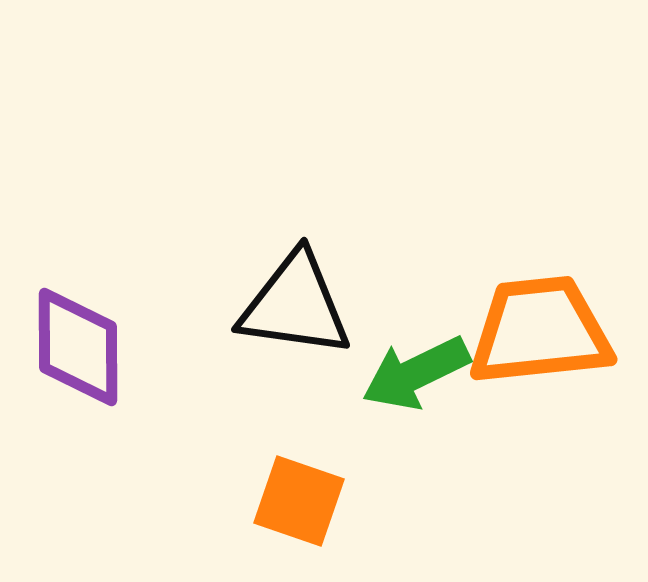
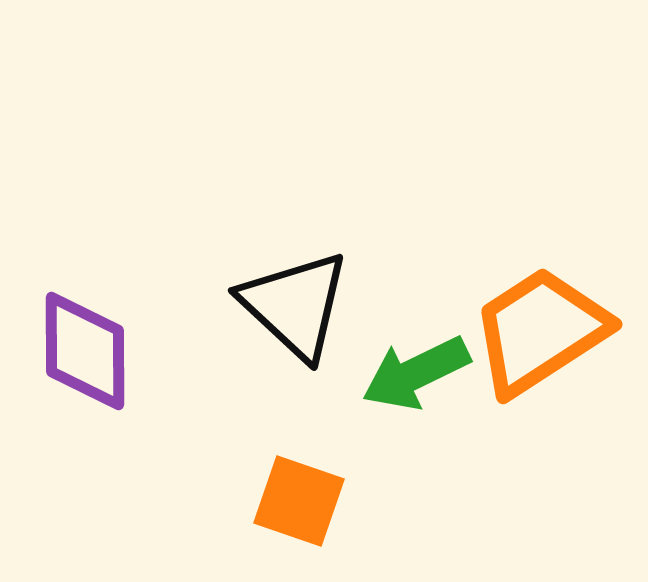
black triangle: rotated 35 degrees clockwise
orange trapezoid: rotated 27 degrees counterclockwise
purple diamond: moved 7 px right, 4 px down
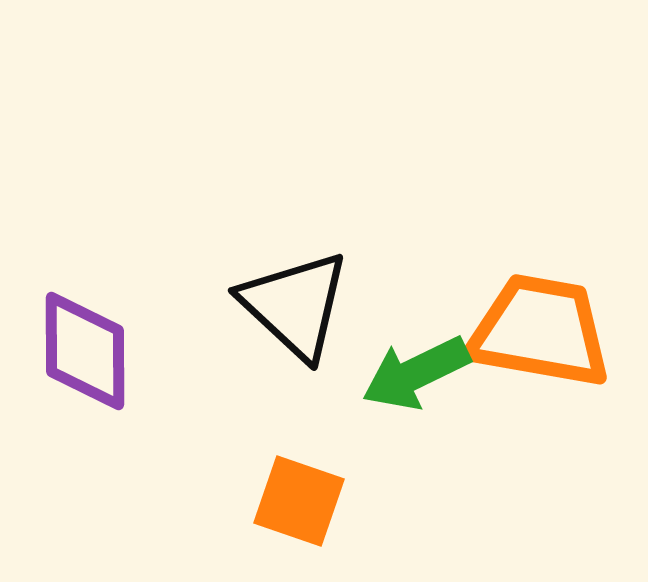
orange trapezoid: rotated 43 degrees clockwise
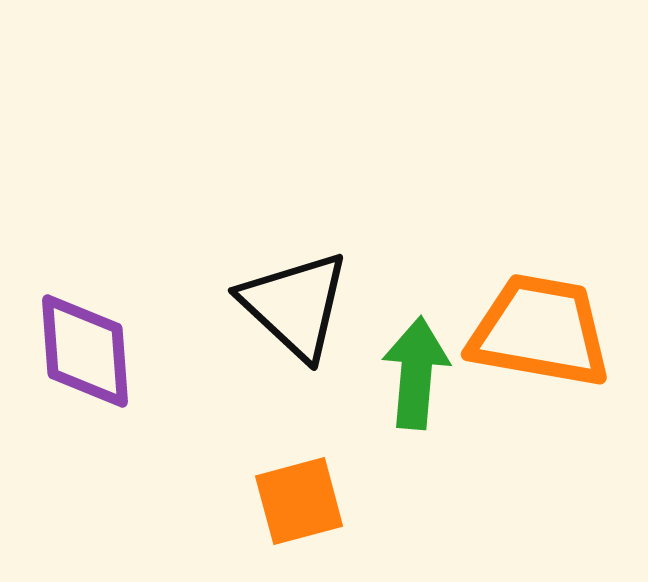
purple diamond: rotated 4 degrees counterclockwise
green arrow: rotated 121 degrees clockwise
orange square: rotated 34 degrees counterclockwise
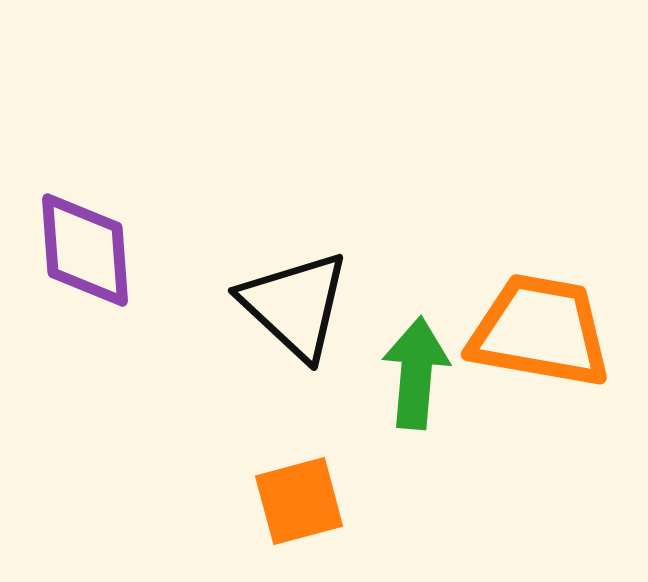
purple diamond: moved 101 px up
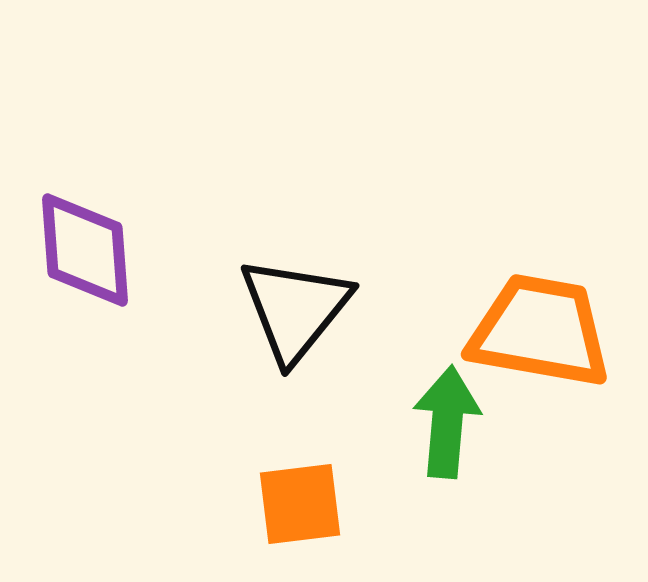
black triangle: moved 4 px down; rotated 26 degrees clockwise
green arrow: moved 31 px right, 49 px down
orange square: moved 1 px right, 3 px down; rotated 8 degrees clockwise
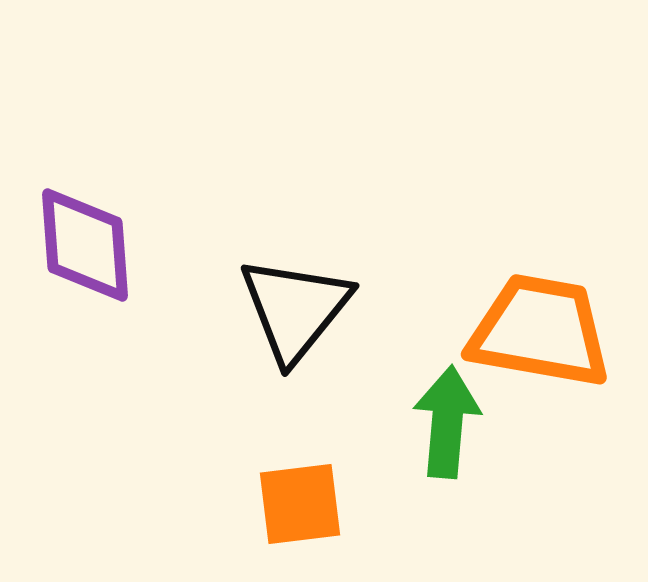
purple diamond: moved 5 px up
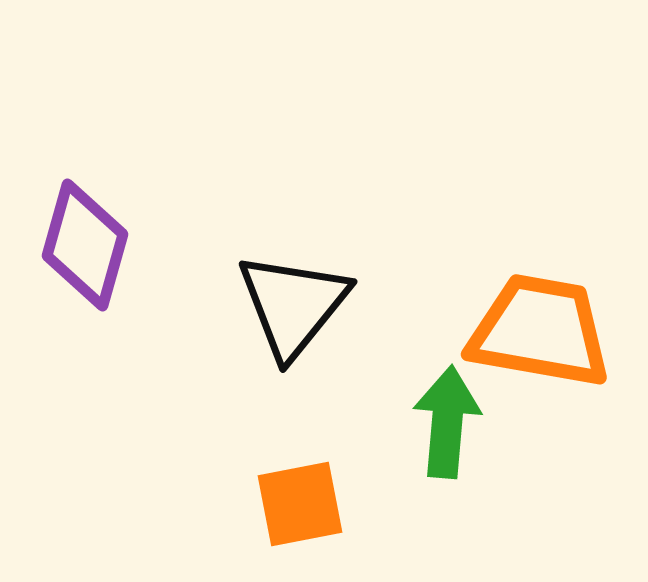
purple diamond: rotated 20 degrees clockwise
black triangle: moved 2 px left, 4 px up
orange square: rotated 4 degrees counterclockwise
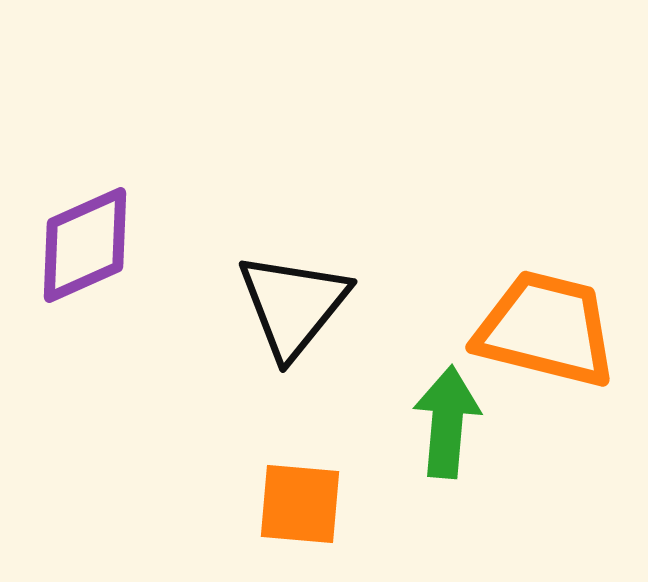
purple diamond: rotated 50 degrees clockwise
orange trapezoid: moved 6 px right, 2 px up; rotated 4 degrees clockwise
orange square: rotated 16 degrees clockwise
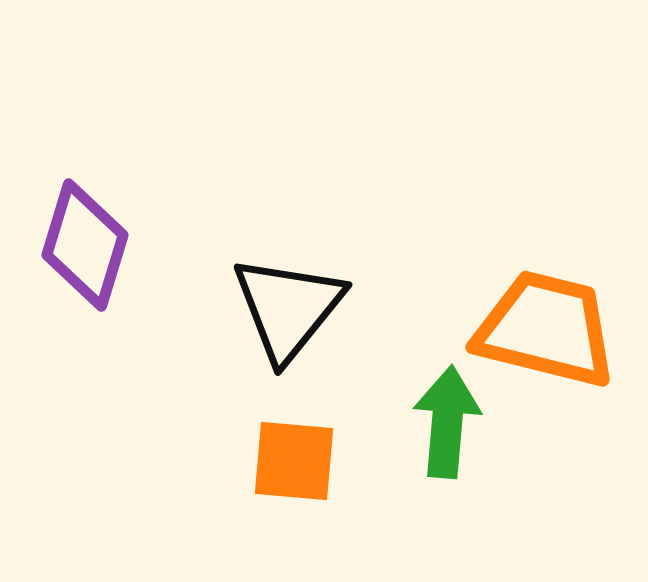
purple diamond: rotated 49 degrees counterclockwise
black triangle: moved 5 px left, 3 px down
orange square: moved 6 px left, 43 px up
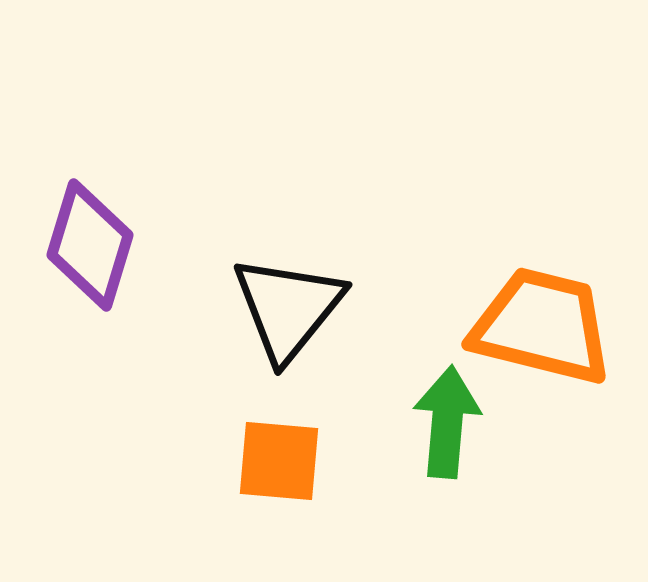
purple diamond: moved 5 px right
orange trapezoid: moved 4 px left, 3 px up
orange square: moved 15 px left
